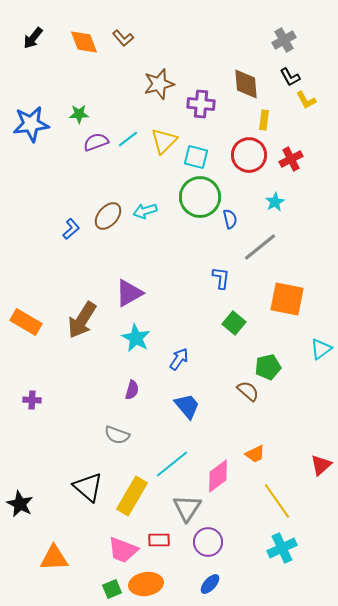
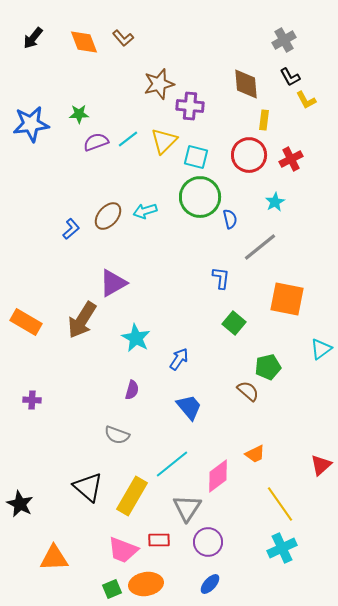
purple cross at (201, 104): moved 11 px left, 2 px down
purple triangle at (129, 293): moved 16 px left, 10 px up
blue trapezoid at (187, 406): moved 2 px right, 1 px down
yellow line at (277, 501): moved 3 px right, 3 px down
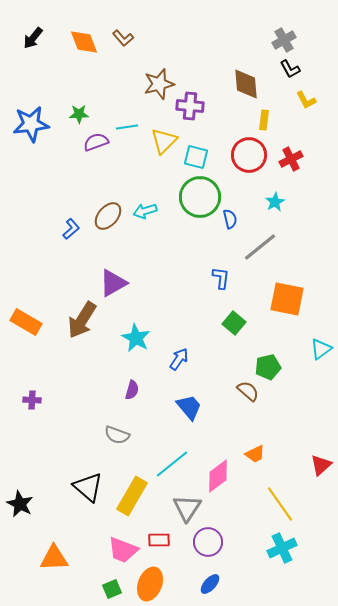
black L-shape at (290, 77): moved 8 px up
cyan line at (128, 139): moved 1 px left, 12 px up; rotated 30 degrees clockwise
orange ellipse at (146, 584): moved 4 px right; rotated 60 degrees counterclockwise
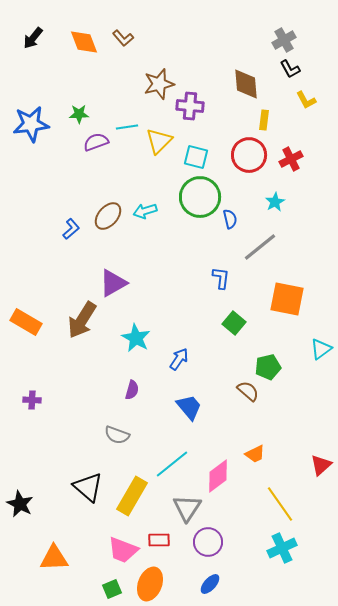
yellow triangle at (164, 141): moved 5 px left
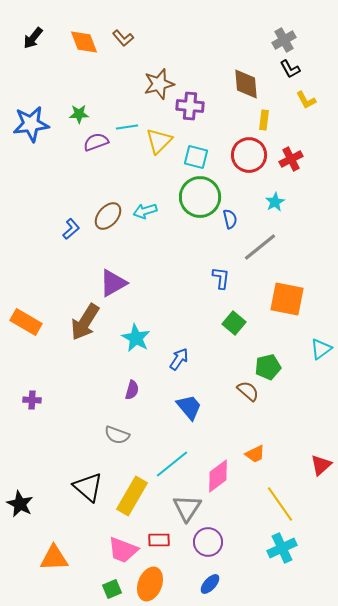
brown arrow at (82, 320): moved 3 px right, 2 px down
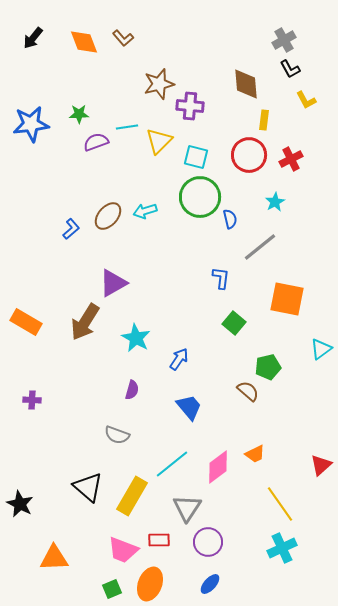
pink diamond at (218, 476): moved 9 px up
